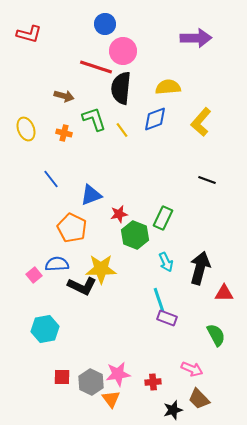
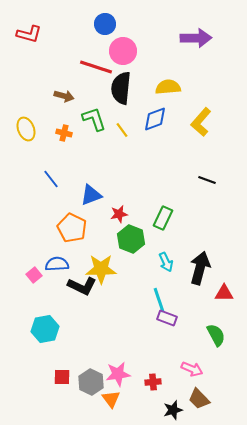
green hexagon: moved 4 px left, 4 px down
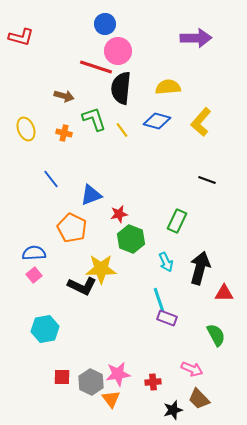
red L-shape: moved 8 px left, 3 px down
pink circle: moved 5 px left
blue diamond: moved 2 px right, 2 px down; rotated 36 degrees clockwise
green rectangle: moved 14 px right, 3 px down
blue semicircle: moved 23 px left, 11 px up
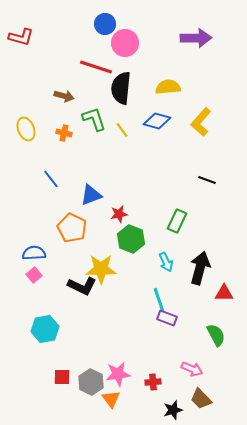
pink circle: moved 7 px right, 8 px up
brown trapezoid: moved 2 px right
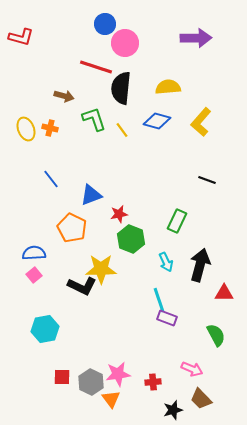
orange cross: moved 14 px left, 5 px up
black arrow: moved 3 px up
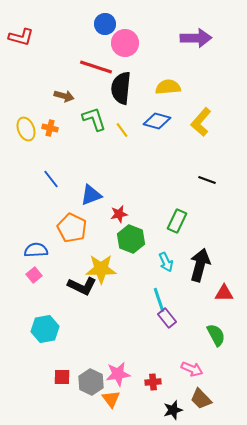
blue semicircle: moved 2 px right, 3 px up
purple rectangle: rotated 30 degrees clockwise
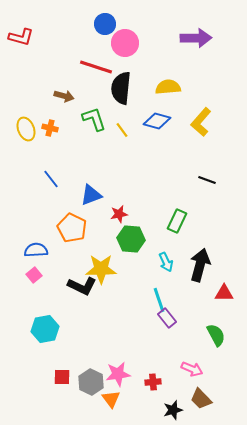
green hexagon: rotated 16 degrees counterclockwise
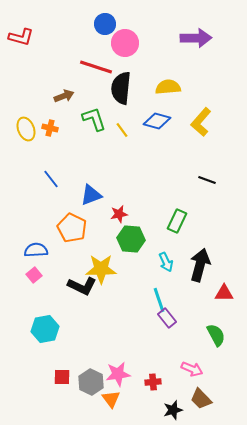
brown arrow: rotated 36 degrees counterclockwise
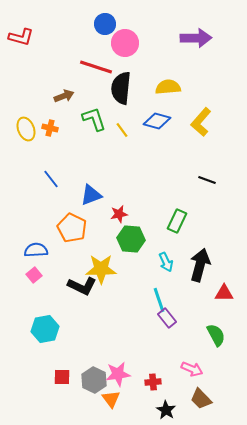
gray hexagon: moved 3 px right, 2 px up
black star: moved 7 px left; rotated 24 degrees counterclockwise
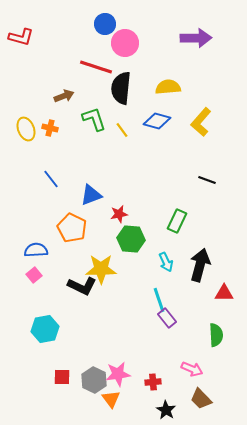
green semicircle: rotated 25 degrees clockwise
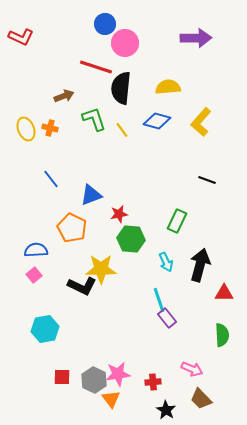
red L-shape: rotated 10 degrees clockwise
green semicircle: moved 6 px right
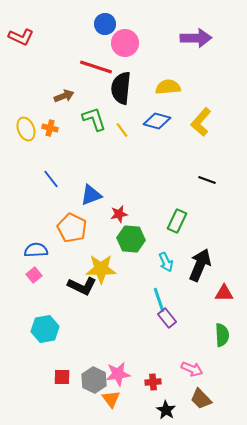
black arrow: rotated 8 degrees clockwise
